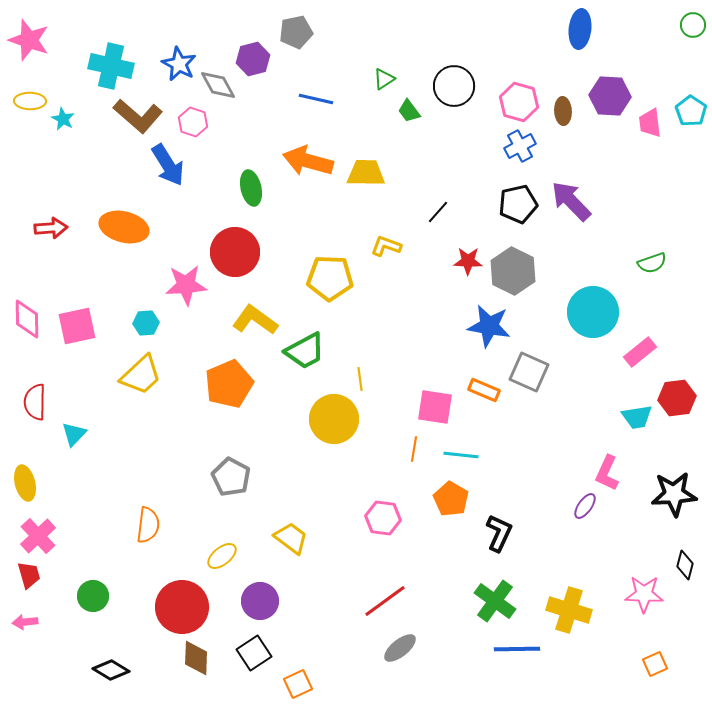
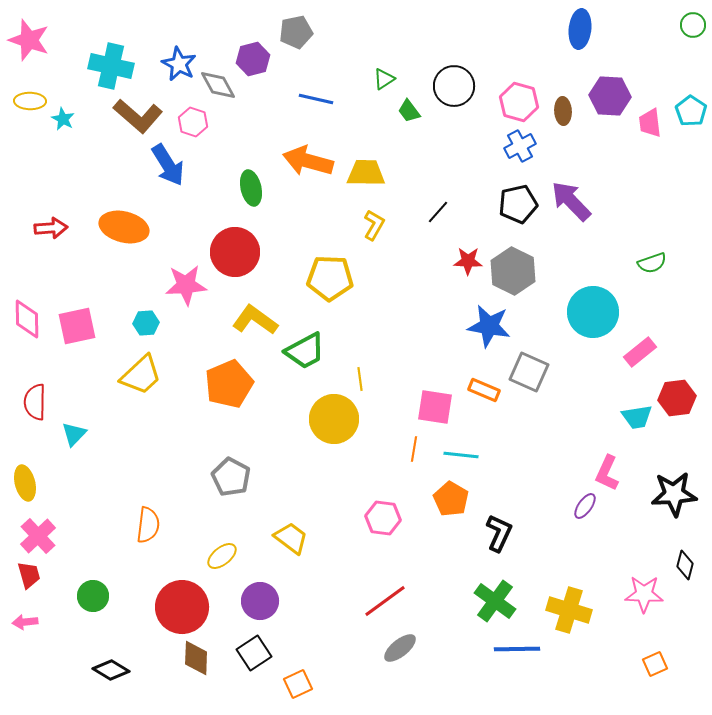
yellow L-shape at (386, 246): moved 12 px left, 21 px up; rotated 100 degrees clockwise
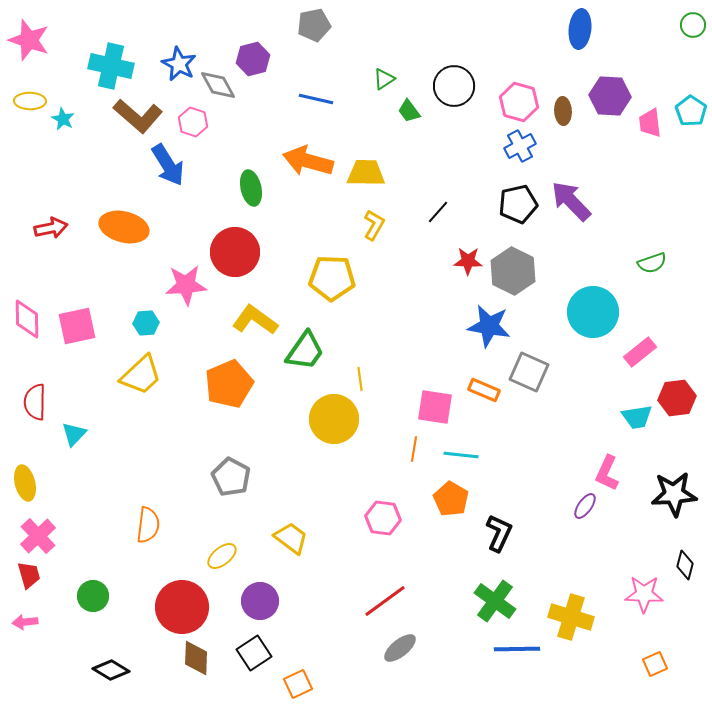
gray pentagon at (296, 32): moved 18 px right, 7 px up
red arrow at (51, 228): rotated 8 degrees counterclockwise
yellow pentagon at (330, 278): moved 2 px right
green trapezoid at (305, 351): rotated 27 degrees counterclockwise
yellow cross at (569, 610): moved 2 px right, 7 px down
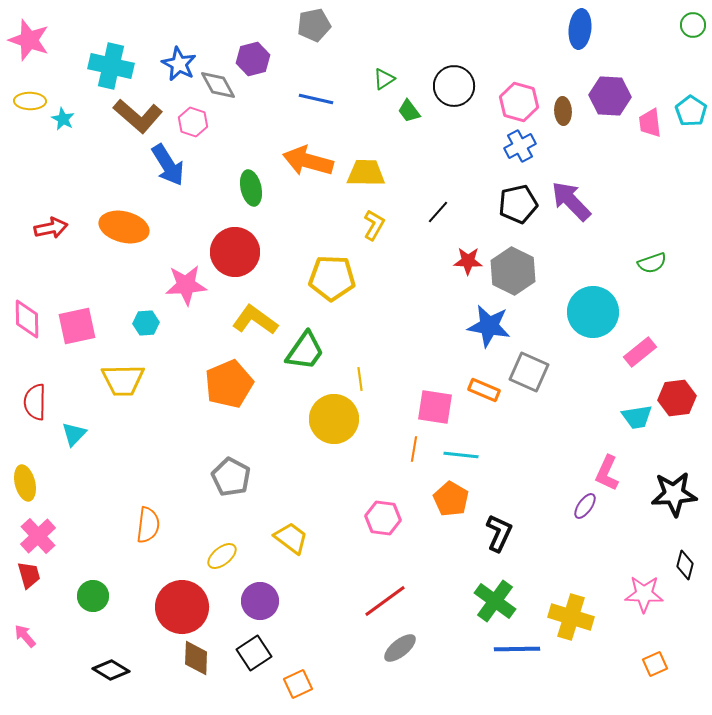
yellow trapezoid at (141, 375): moved 18 px left, 5 px down; rotated 42 degrees clockwise
pink arrow at (25, 622): moved 14 px down; rotated 55 degrees clockwise
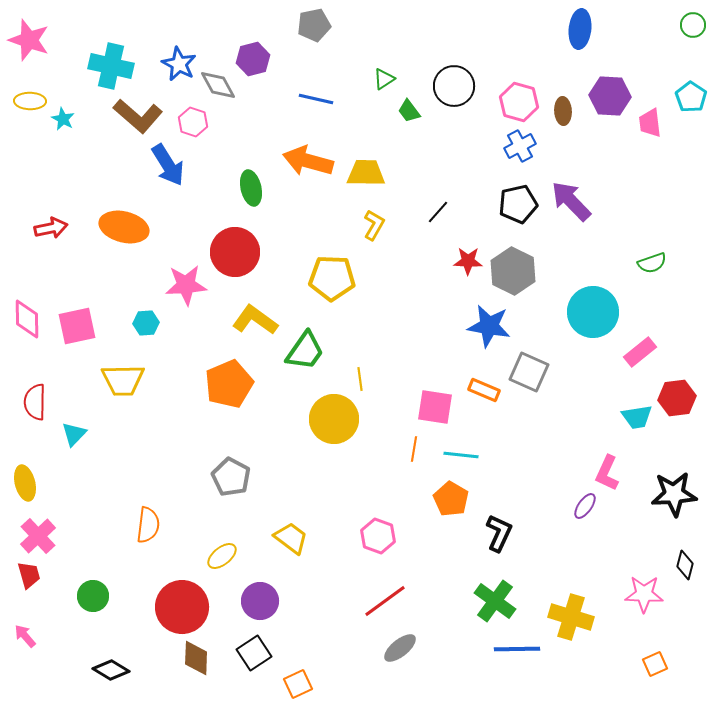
cyan pentagon at (691, 111): moved 14 px up
pink hexagon at (383, 518): moved 5 px left, 18 px down; rotated 12 degrees clockwise
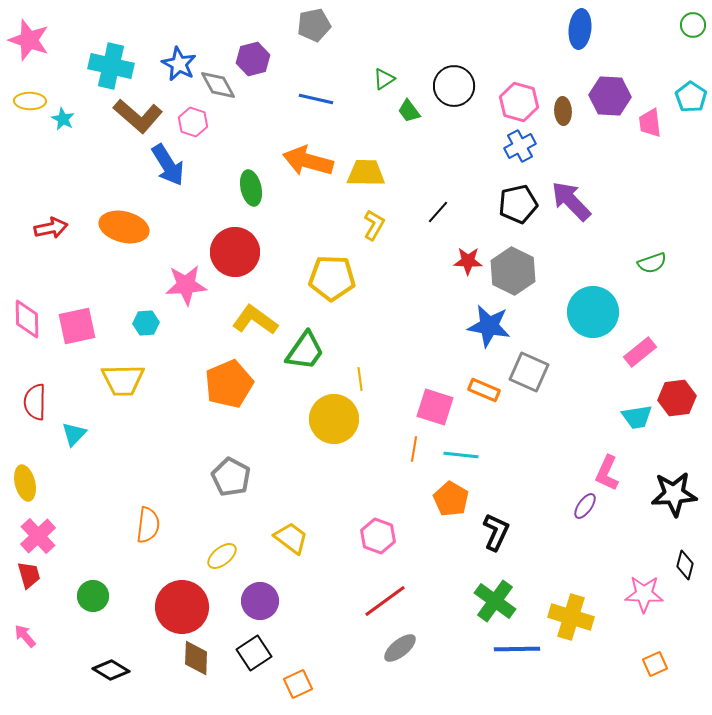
pink square at (435, 407): rotated 9 degrees clockwise
black L-shape at (499, 533): moved 3 px left, 1 px up
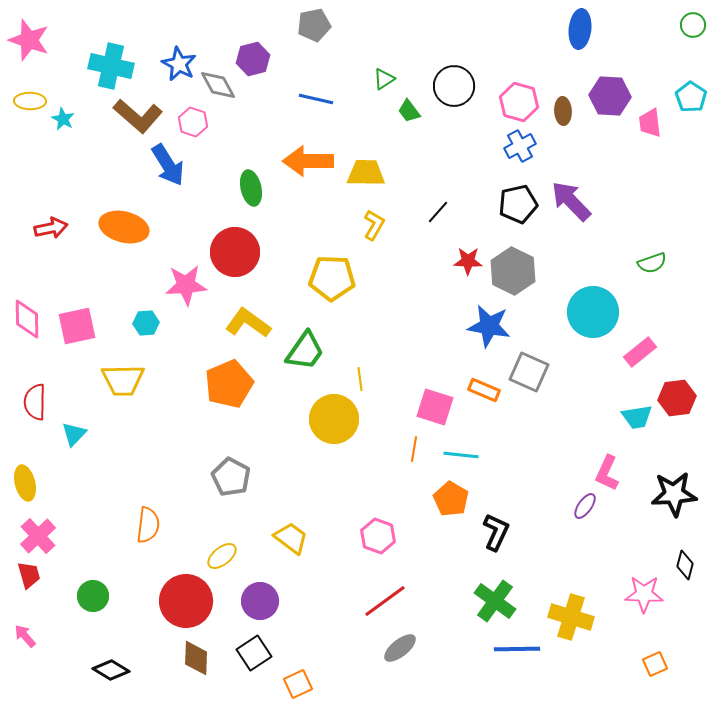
orange arrow at (308, 161): rotated 15 degrees counterclockwise
yellow L-shape at (255, 320): moved 7 px left, 3 px down
red circle at (182, 607): moved 4 px right, 6 px up
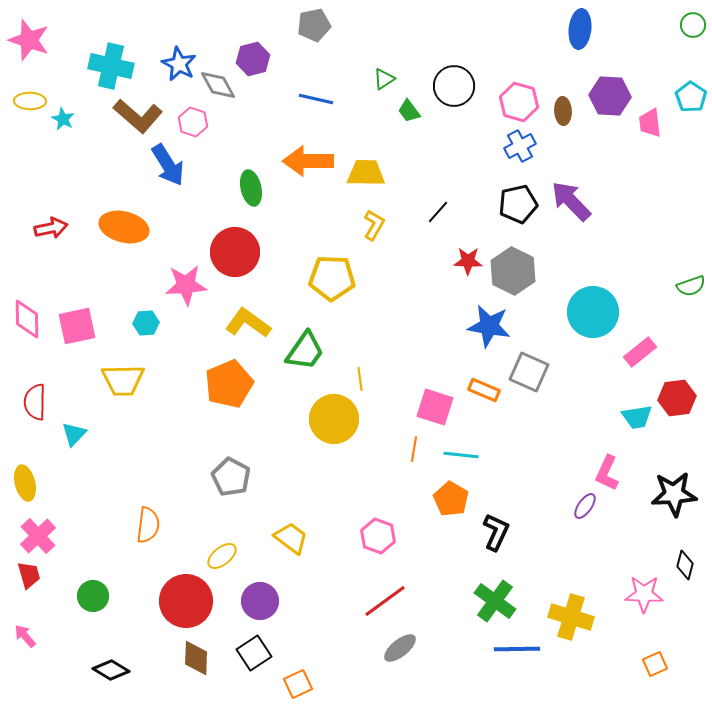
green semicircle at (652, 263): moved 39 px right, 23 px down
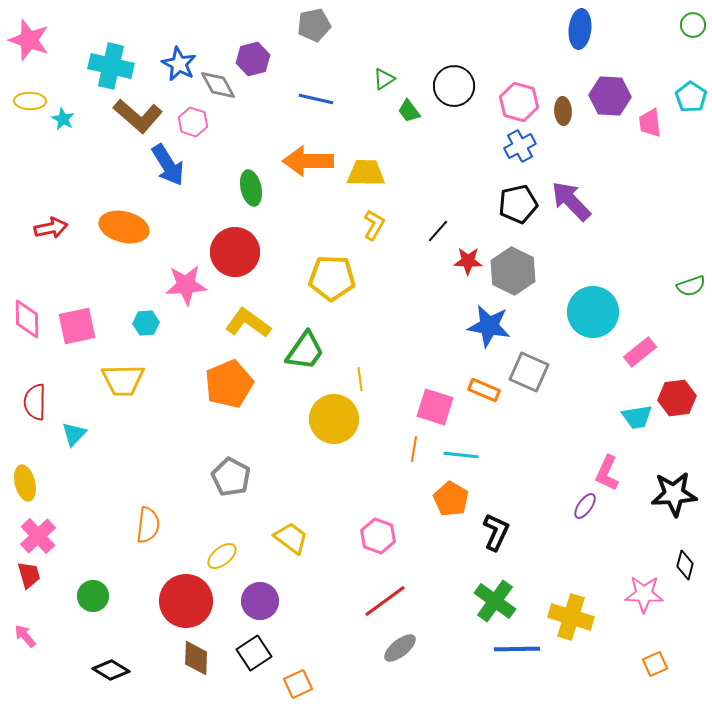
black line at (438, 212): moved 19 px down
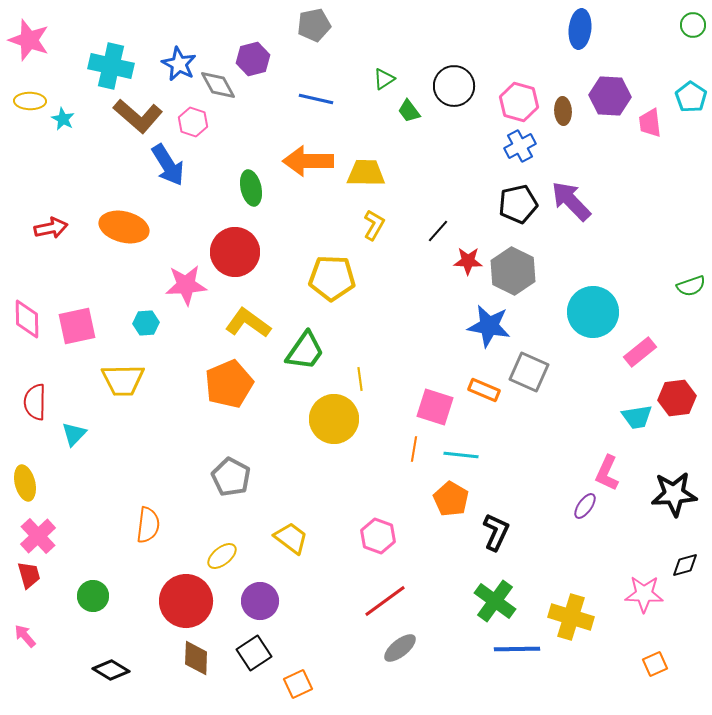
black diamond at (685, 565): rotated 60 degrees clockwise
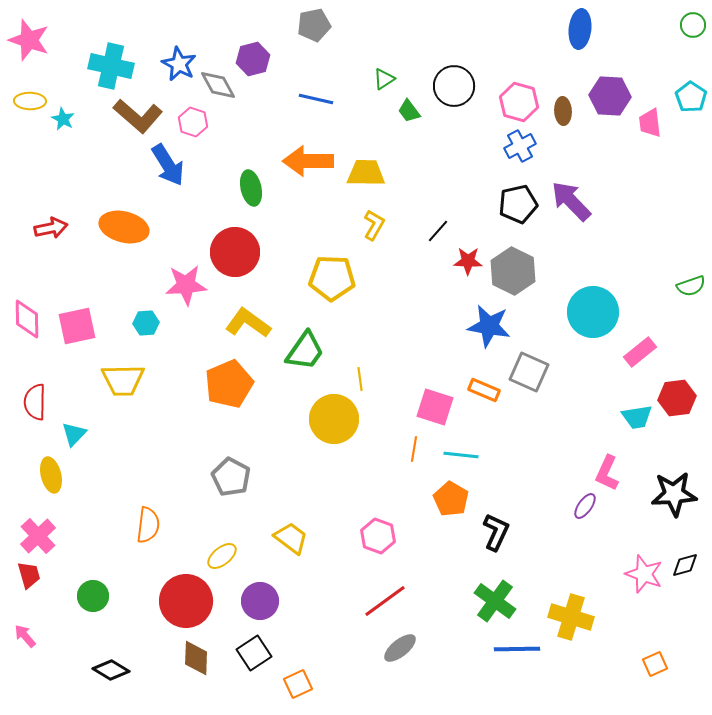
yellow ellipse at (25, 483): moved 26 px right, 8 px up
pink star at (644, 594): moved 20 px up; rotated 18 degrees clockwise
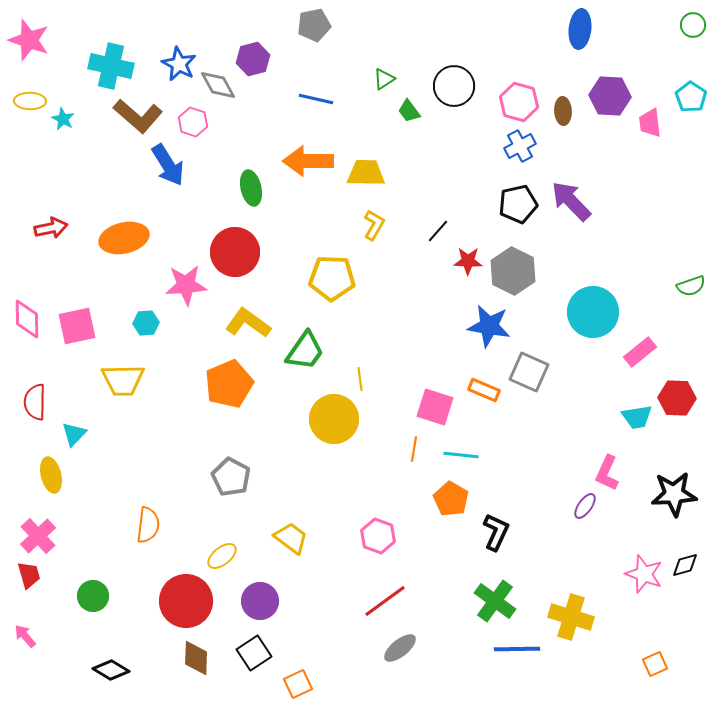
orange ellipse at (124, 227): moved 11 px down; rotated 27 degrees counterclockwise
red hexagon at (677, 398): rotated 9 degrees clockwise
